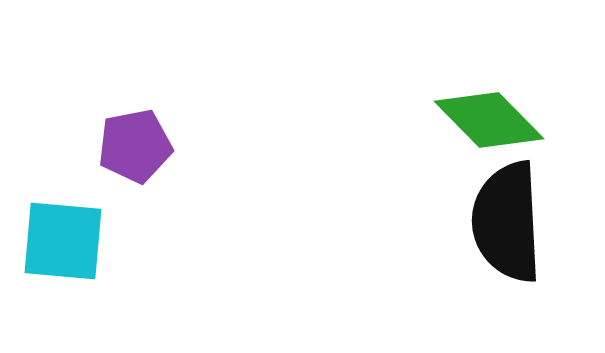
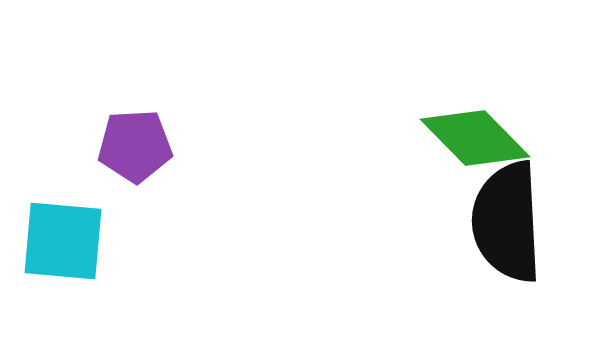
green diamond: moved 14 px left, 18 px down
purple pentagon: rotated 8 degrees clockwise
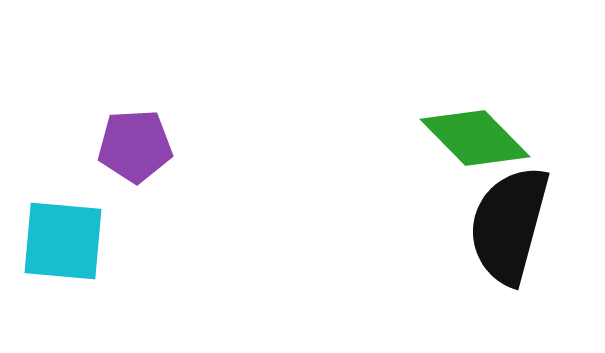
black semicircle: moved 2 px right, 3 px down; rotated 18 degrees clockwise
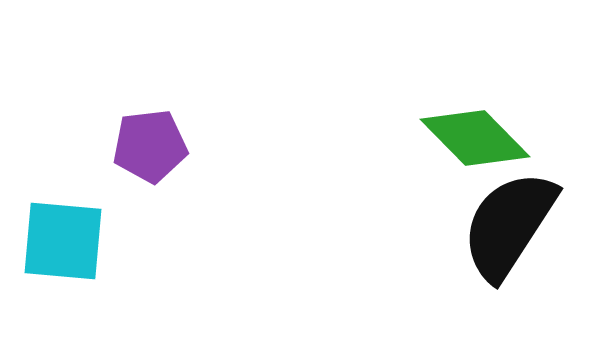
purple pentagon: moved 15 px right; rotated 4 degrees counterclockwise
black semicircle: rotated 18 degrees clockwise
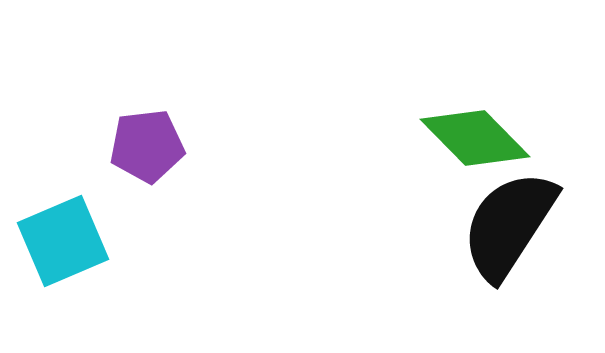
purple pentagon: moved 3 px left
cyan square: rotated 28 degrees counterclockwise
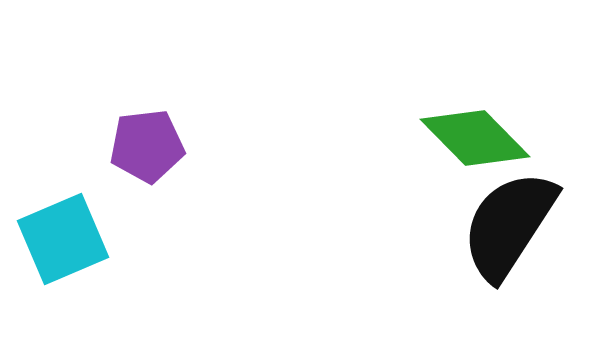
cyan square: moved 2 px up
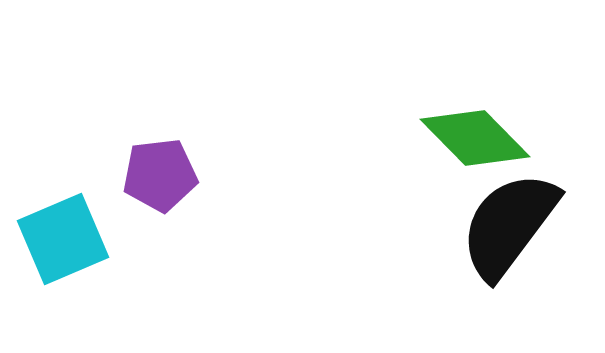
purple pentagon: moved 13 px right, 29 px down
black semicircle: rotated 4 degrees clockwise
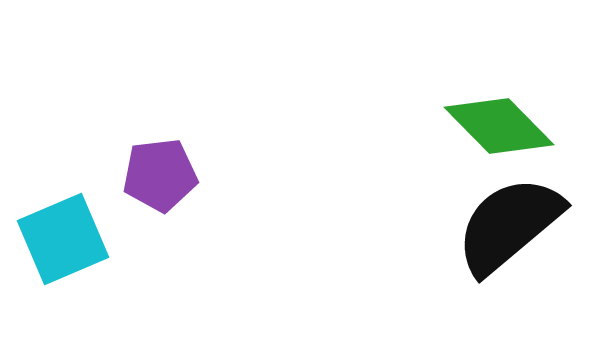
green diamond: moved 24 px right, 12 px up
black semicircle: rotated 13 degrees clockwise
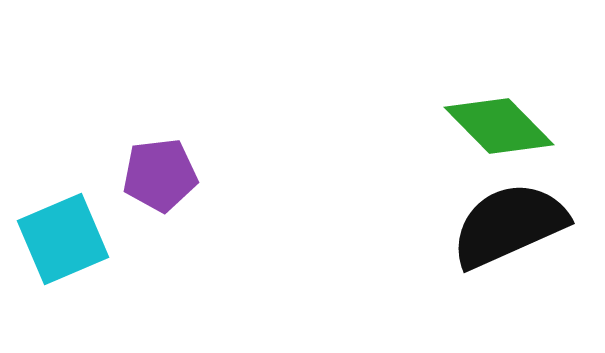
black semicircle: rotated 16 degrees clockwise
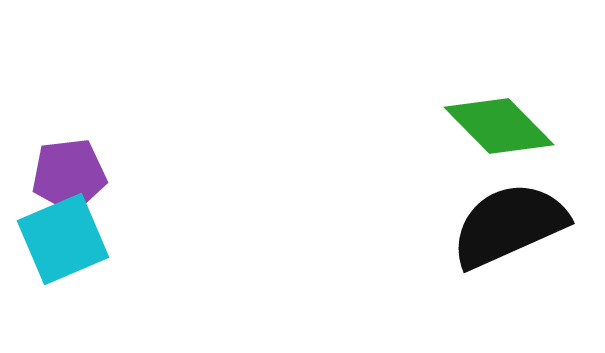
purple pentagon: moved 91 px left
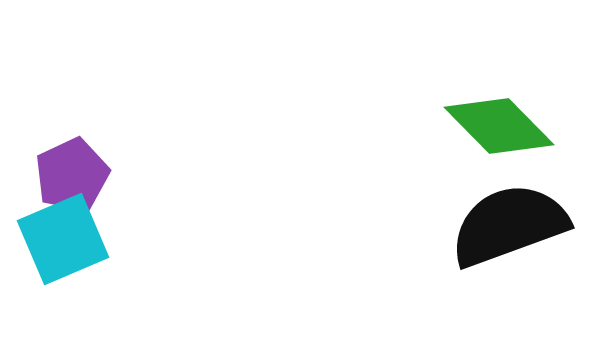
purple pentagon: moved 3 px right; rotated 18 degrees counterclockwise
black semicircle: rotated 4 degrees clockwise
